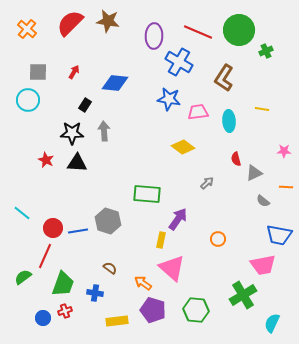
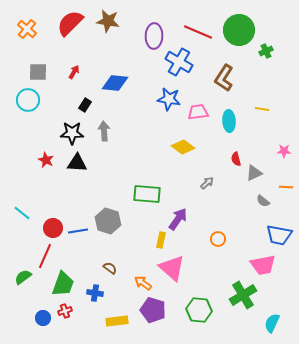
green hexagon at (196, 310): moved 3 px right
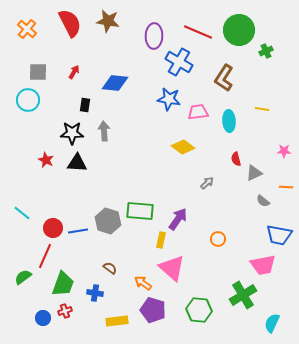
red semicircle at (70, 23): rotated 108 degrees clockwise
black rectangle at (85, 105): rotated 24 degrees counterclockwise
green rectangle at (147, 194): moved 7 px left, 17 px down
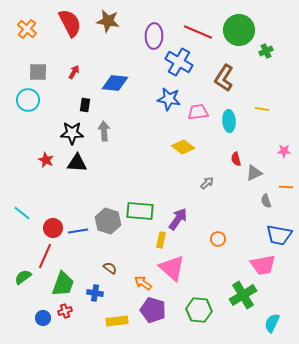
gray semicircle at (263, 201): moved 3 px right; rotated 32 degrees clockwise
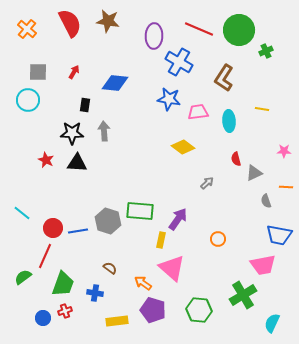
red line at (198, 32): moved 1 px right, 3 px up
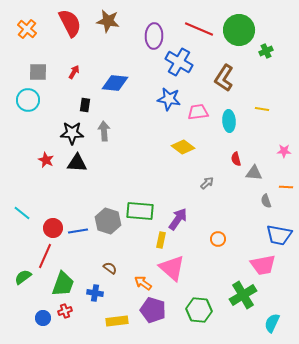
gray triangle at (254, 173): rotated 30 degrees clockwise
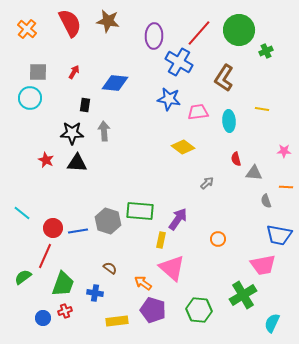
red line at (199, 29): moved 4 px down; rotated 72 degrees counterclockwise
cyan circle at (28, 100): moved 2 px right, 2 px up
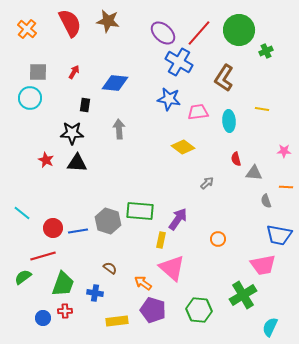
purple ellipse at (154, 36): moved 9 px right, 3 px up; rotated 50 degrees counterclockwise
gray arrow at (104, 131): moved 15 px right, 2 px up
red line at (45, 256): moved 2 px left; rotated 50 degrees clockwise
red cross at (65, 311): rotated 16 degrees clockwise
cyan semicircle at (272, 323): moved 2 px left, 4 px down
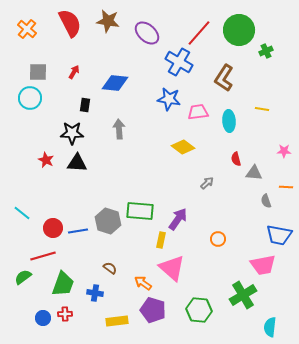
purple ellipse at (163, 33): moved 16 px left
red cross at (65, 311): moved 3 px down
cyan semicircle at (270, 327): rotated 18 degrees counterclockwise
